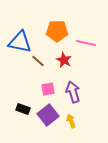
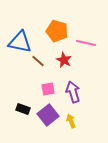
orange pentagon: rotated 15 degrees clockwise
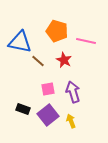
pink line: moved 2 px up
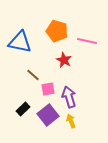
pink line: moved 1 px right
brown line: moved 5 px left, 14 px down
purple arrow: moved 4 px left, 5 px down
black rectangle: rotated 64 degrees counterclockwise
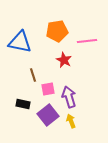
orange pentagon: rotated 25 degrees counterclockwise
pink line: rotated 18 degrees counterclockwise
brown line: rotated 32 degrees clockwise
black rectangle: moved 5 px up; rotated 56 degrees clockwise
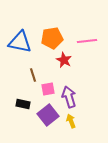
orange pentagon: moved 5 px left, 7 px down
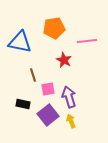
orange pentagon: moved 2 px right, 10 px up
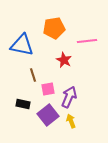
blue triangle: moved 2 px right, 3 px down
purple arrow: rotated 40 degrees clockwise
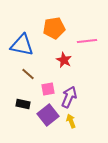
brown line: moved 5 px left, 1 px up; rotated 32 degrees counterclockwise
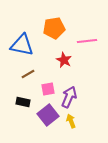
brown line: rotated 72 degrees counterclockwise
black rectangle: moved 2 px up
